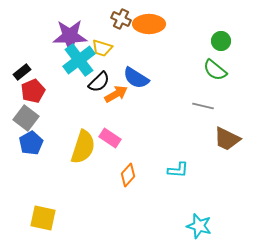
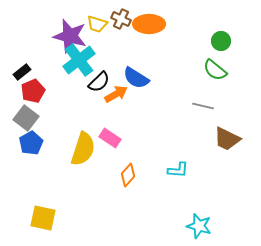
purple star: rotated 16 degrees clockwise
yellow trapezoid: moved 5 px left, 24 px up
yellow semicircle: moved 2 px down
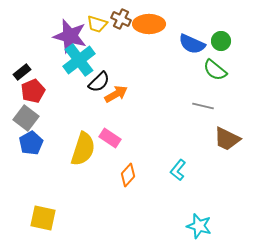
blue semicircle: moved 56 px right, 34 px up; rotated 8 degrees counterclockwise
cyan L-shape: rotated 125 degrees clockwise
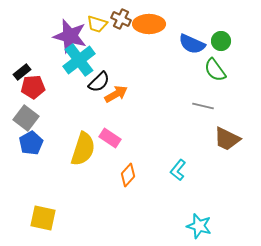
green semicircle: rotated 15 degrees clockwise
red pentagon: moved 4 px up; rotated 20 degrees clockwise
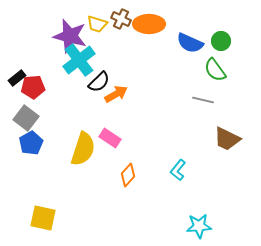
blue semicircle: moved 2 px left, 1 px up
black rectangle: moved 5 px left, 6 px down
gray line: moved 6 px up
cyan star: rotated 20 degrees counterclockwise
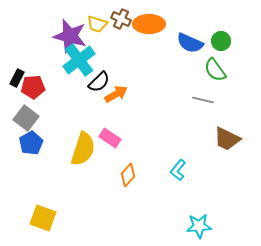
black rectangle: rotated 24 degrees counterclockwise
yellow square: rotated 8 degrees clockwise
